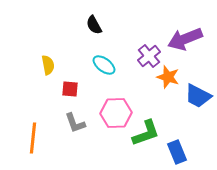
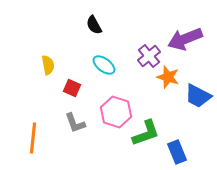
red square: moved 2 px right, 1 px up; rotated 18 degrees clockwise
pink hexagon: moved 1 px up; rotated 20 degrees clockwise
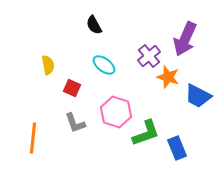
purple arrow: rotated 44 degrees counterclockwise
blue rectangle: moved 4 px up
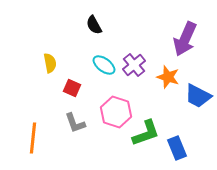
purple cross: moved 15 px left, 9 px down
yellow semicircle: moved 2 px right, 2 px up
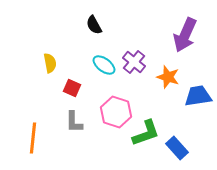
purple arrow: moved 4 px up
purple cross: moved 3 px up; rotated 10 degrees counterclockwise
blue trapezoid: rotated 144 degrees clockwise
gray L-shape: moved 1 px left, 1 px up; rotated 20 degrees clockwise
blue rectangle: rotated 20 degrees counterclockwise
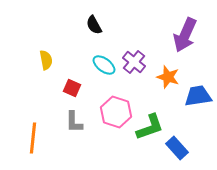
yellow semicircle: moved 4 px left, 3 px up
green L-shape: moved 4 px right, 6 px up
